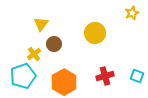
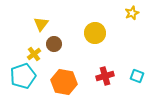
orange hexagon: rotated 20 degrees counterclockwise
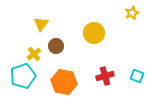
yellow circle: moved 1 px left
brown circle: moved 2 px right, 2 px down
